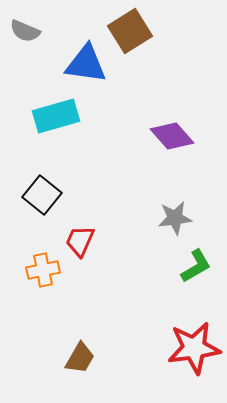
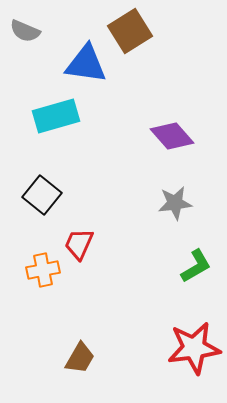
gray star: moved 15 px up
red trapezoid: moved 1 px left, 3 px down
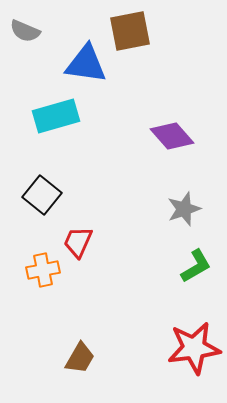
brown square: rotated 21 degrees clockwise
gray star: moved 9 px right, 6 px down; rotated 12 degrees counterclockwise
red trapezoid: moved 1 px left, 2 px up
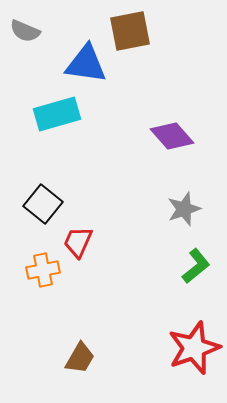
cyan rectangle: moved 1 px right, 2 px up
black square: moved 1 px right, 9 px down
green L-shape: rotated 9 degrees counterclockwise
red star: rotated 12 degrees counterclockwise
